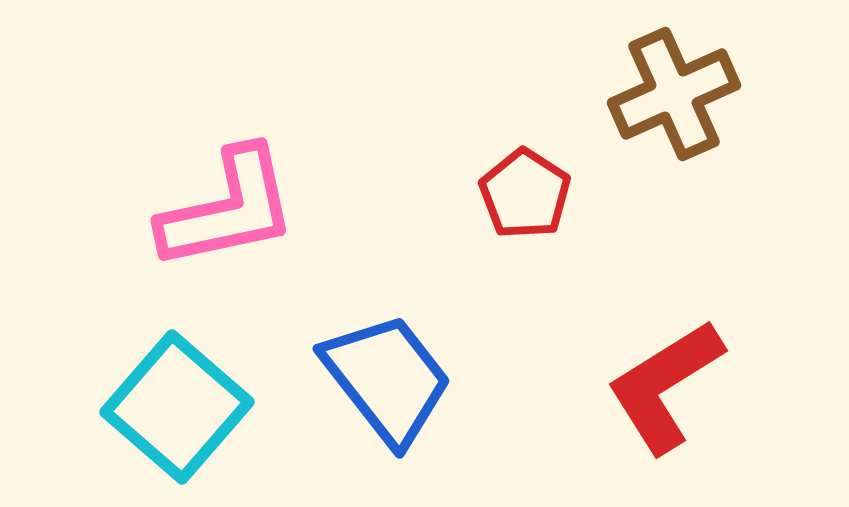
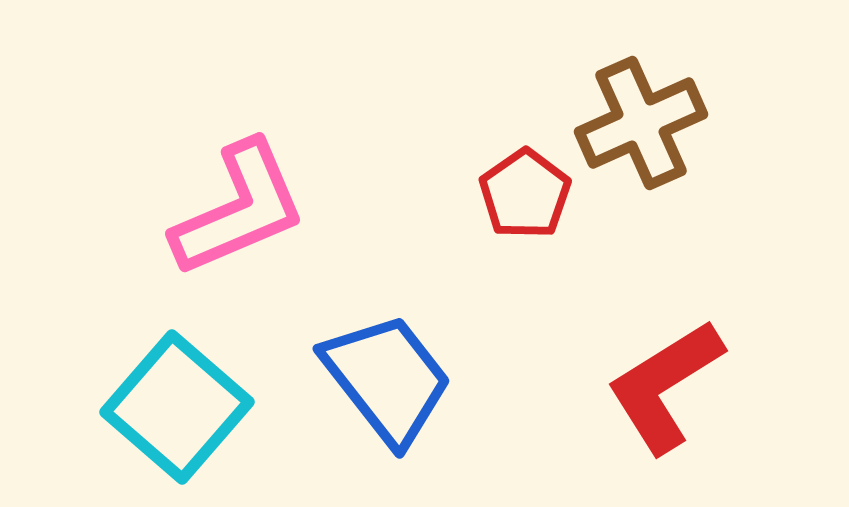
brown cross: moved 33 px left, 29 px down
red pentagon: rotated 4 degrees clockwise
pink L-shape: moved 11 px right; rotated 11 degrees counterclockwise
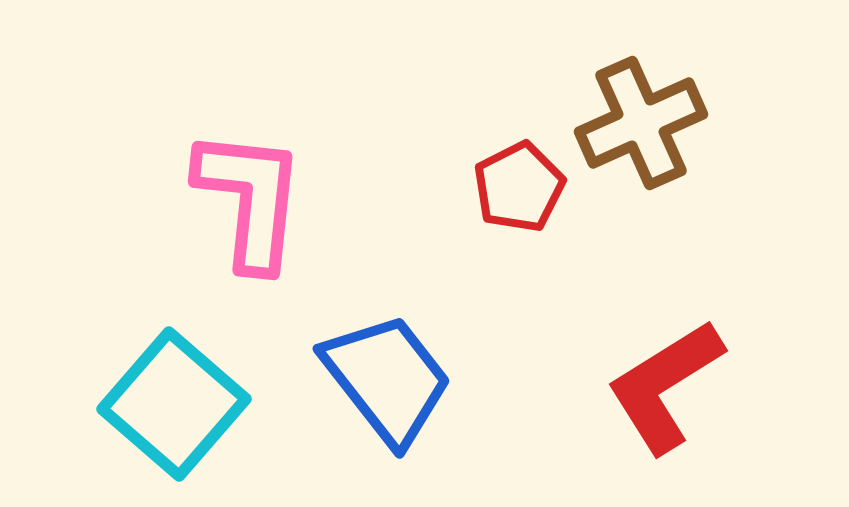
red pentagon: moved 6 px left, 7 px up; rotated 8 degrees clockwise
pink L-shape: moved 11 px right, 10 px up; rotated 61 degrees counterclockwise
cyan square: moved 3 px left, 3 px up
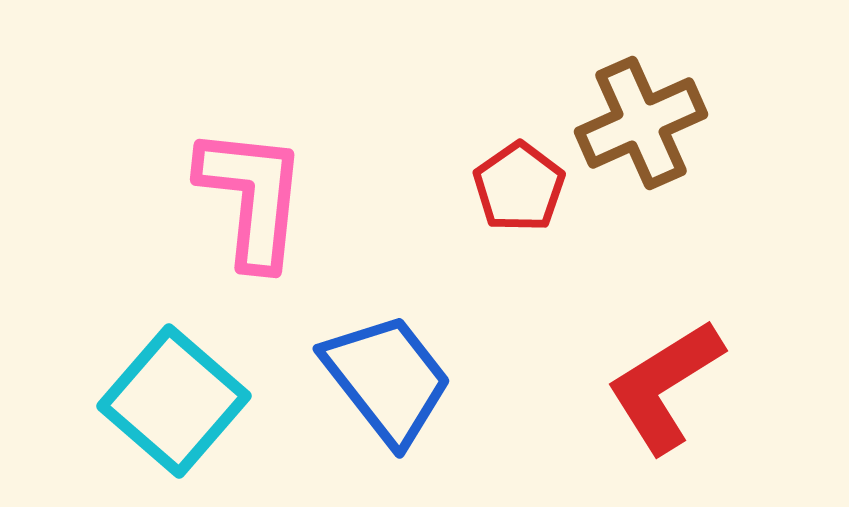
red pentagon: rotated 8 degrees counterclockwise
pink L-shape: moved 2 px right, 2 px up
cyan square: moved 3 px up
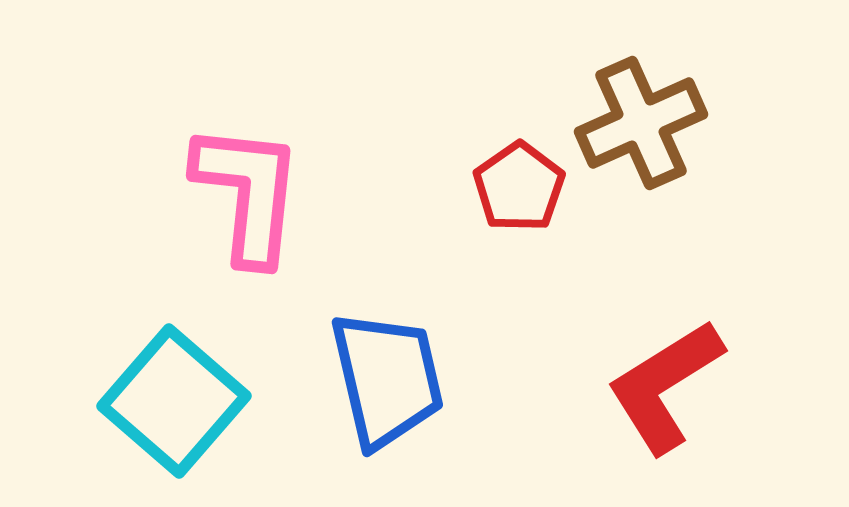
pink L-shape: moved 4 px left, 4 px up
blue trapezoid: rotated 25 degrees clockwise
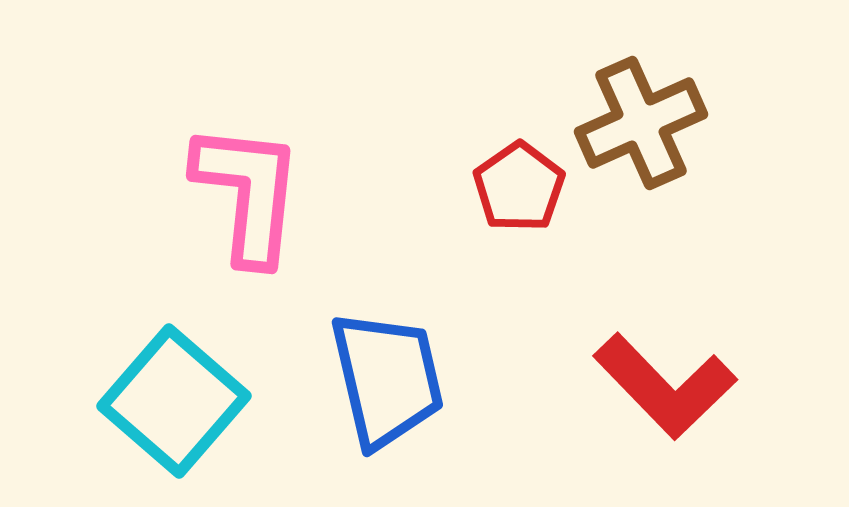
red L-shape: rotated 102 degrees counterclockwise
